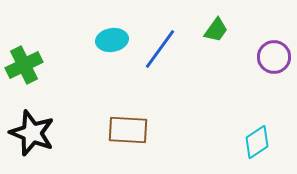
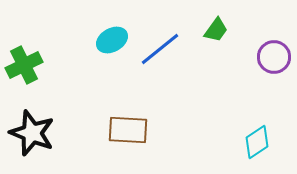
cyan ellipse: rotated 20 degrees counterclockwise
blue line: rotated 15 degrees clockwise
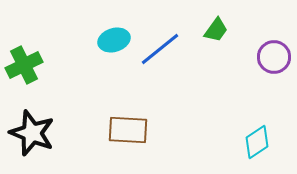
cyan ellipse: moved 2 px right; rotated 12 degrees clockwise
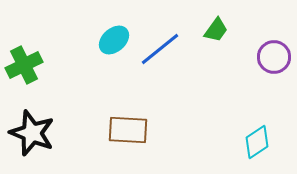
cyan ellipse: rotated 24 degrees counterclockwise
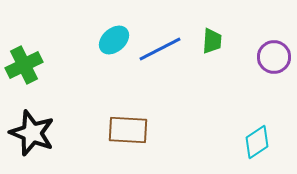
green trapezoid: moved 4 px left, 11 px down; rotated 32 degrees counterclockwise
blue line: rotated 12 degrees clockwise
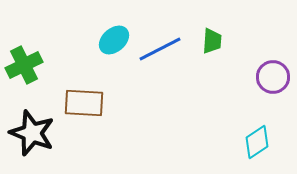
purple circle: moved 1 px left, 20 px down
brown rectangle: moved 44 px left, 27 px up
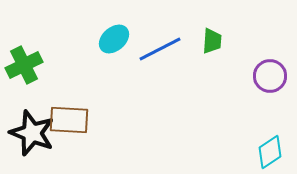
cyan ellipse: moved 1 px up
purple circle: moved 3 px left, 1 px up
brown rectangle: moved 15 px left, 17 px down
cyan diamond: moved 13 px right, 10 px down
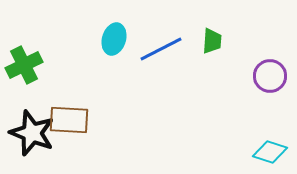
cyan ellipse: rotated 32 degrees counterclockwise
blue line: moved 1 px right
cyan diamond: rotated 52 degrees clockwise
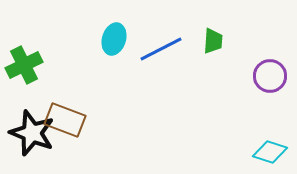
green trapezoid: moved 1 px right
brown rectangle: moved 4 px left; rotated 18 degrees clockwise
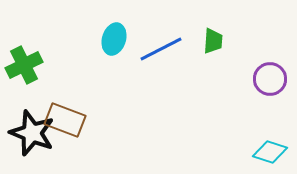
purple circle: moved 3 px down
